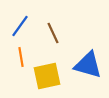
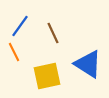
orange line: moved 7 px left, 5 px up; rotated 18 degrees counterclockwise
blue triangle: moved 1 px up; rotated 16 degrees clockwise
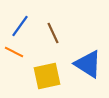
orange line: rotated 36 degrees counterclockwise
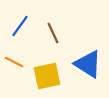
orange line: moved 10 px down
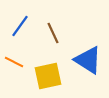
blue triangle: moved 4 px up
yellow square: moved 1 px right
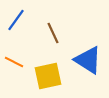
blue line: moved 4 px left, 6 px up
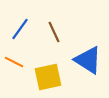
blue line: moved 4 px right, 9 px down
brown line: moved 1 px right, 1 px up
yellow square: moved 1 px down
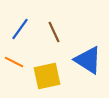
yellow square: moved 1 px left, 1 px up
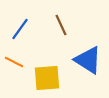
brown line: moved 7 px right, 7 px up
yellow square: moved 2 px down; rotated 8 degrees clockwise
